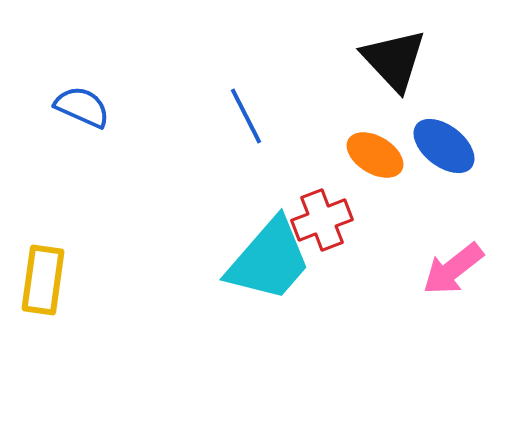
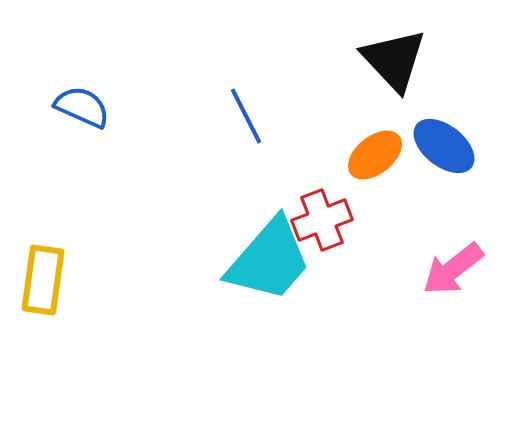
orange ellipse: rotated 70 degrees counterclockwise
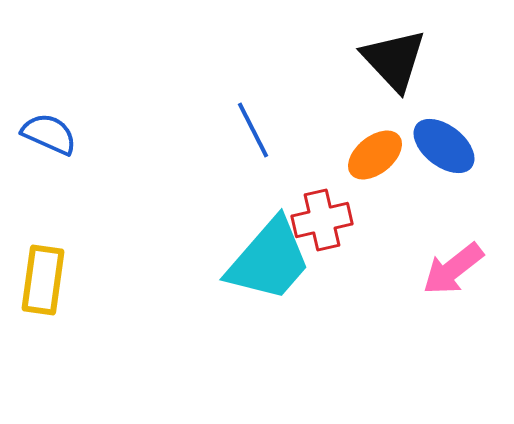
blue semicircle: moved 33 px left, 27 px down
blue line: moved 7 px right, 14 px down
red cross: rotated 8 degrees clockwise
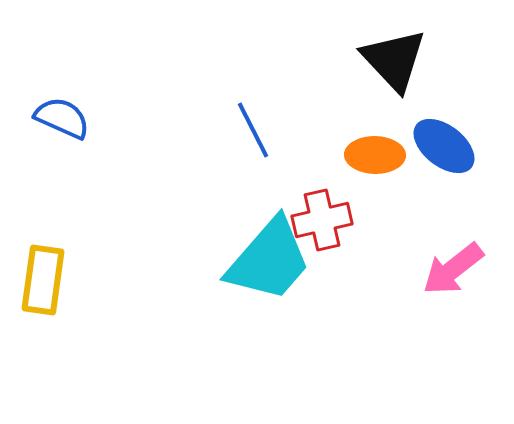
blue semicircle: moved 13 px right, 16 px up
orange ellipse: rotated 40 degrees clockwise
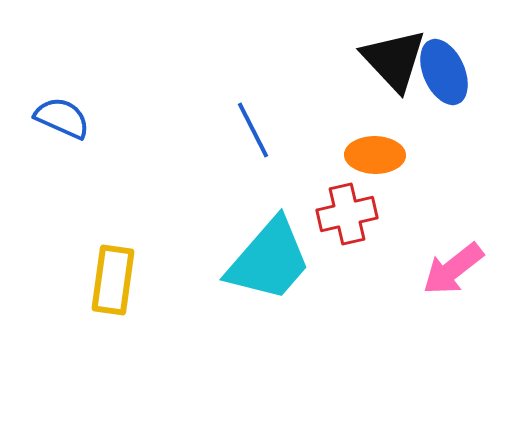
blue ellipse: moved 74 px up; rotated 28 degrees clockwise
red cross: moved 25 px right, 6 px up
yellow rectangle: moved 70 px right
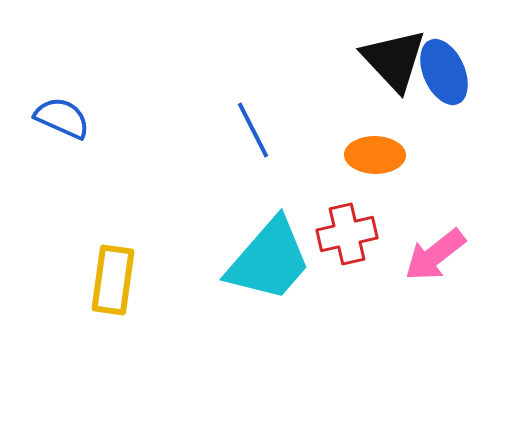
red cross: moved 20 px down
pink arrow: moved 18 px left, 14 px up
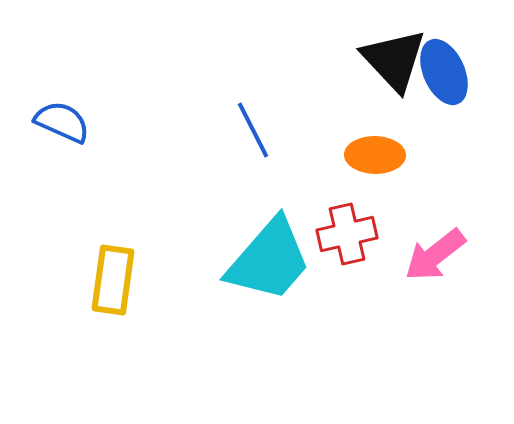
blue semicircle: moved 4 px down
